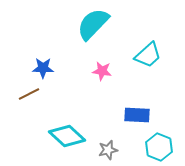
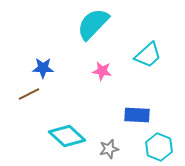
gray star: moved 1 px right, 1 px up
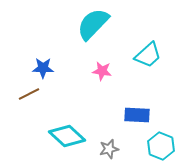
cyan hexagon: moved 2 px right, 1 px up
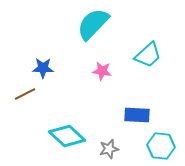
brown line: moved 4 px left
cyan hexagon: rotated 16 degrees counterclockwise
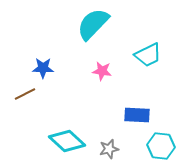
cyan trapezoid: rotated 16 degrees clockwise
cyan diamond: moved 5 px down
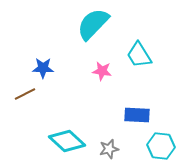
cyan trapezoid: moved 9 px left; rotated 84 degrees clockwise
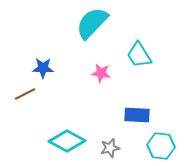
cyan semicircle: moved 1 px left, 1 px up
pink star: moved 1 px left, 2 px down
cyan diamond: rotated 15 degrees counterclockwise
gray star: moved 1 px right, 1 px up
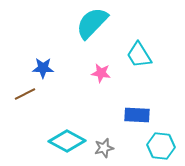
gray star: moved 6 px left
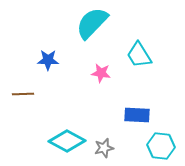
blue star: moved 5 px right, 8 px up
brown line: moved 2 px left; rotated 25 degrees clockwise
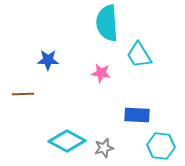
cyan semicircle: moved 15 px right; rotated 48 degrees counterclockwise
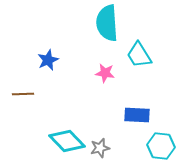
blue star: rotated 25 degrees counterclockwise
pink star: moved 4 px right
cyan diamond: rotated 18 degrees clockwise
gray star: moved 4 px left
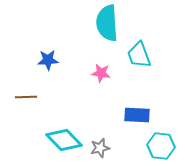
cyan trapezoid: rotated 12 degrees clockwise
blue star: rotated 20 degrees clockwise
pink star: moved 4 px left
brown line: moved 3 px right, 3 px down
cyan diamond: moved 3 px left, 1 px up
